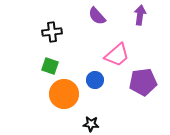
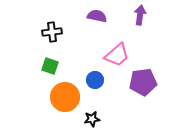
purple semicircle: rotated 144 degrees clockwise
orange circle: moved 1 px right, 3 px down
black star: moved 1 px right, 5 px up; rotated 14 degrees counterclockwise
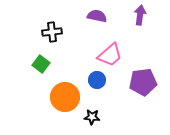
pink trapezoid: moved 7 px left
green square: moved 9 px left, 2 px up; rotated 18 degrees clockwise
blue circle: moved 2 px right
black star: moved 2 px up; rotated 14 degrees clockwise
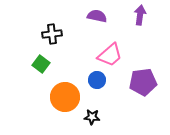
black cross: moved 2 px down
